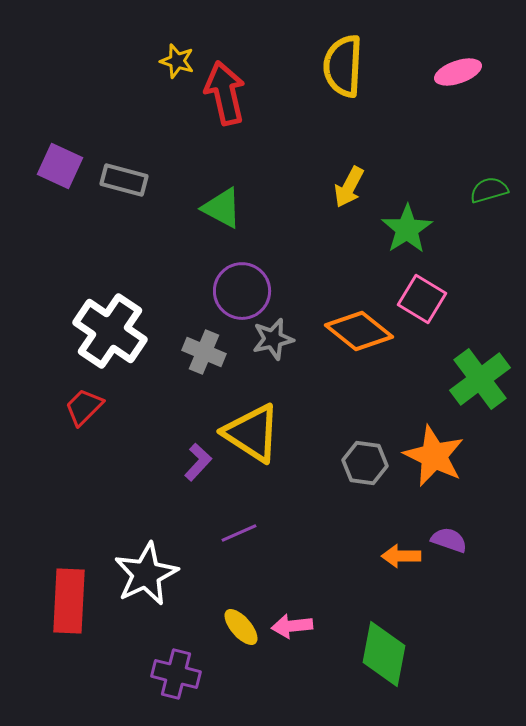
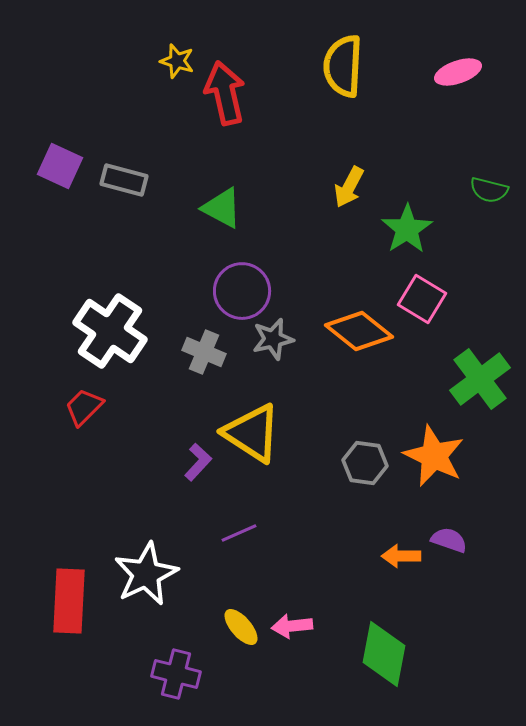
green semicircle: rotated 150 degrees counterclockwise
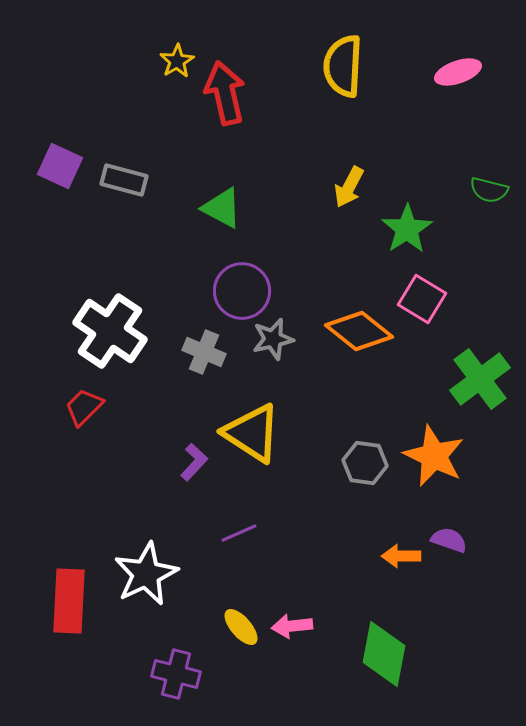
yellow star: rotated 24 degrees clockwise
purple L-shape: moved 4 px left
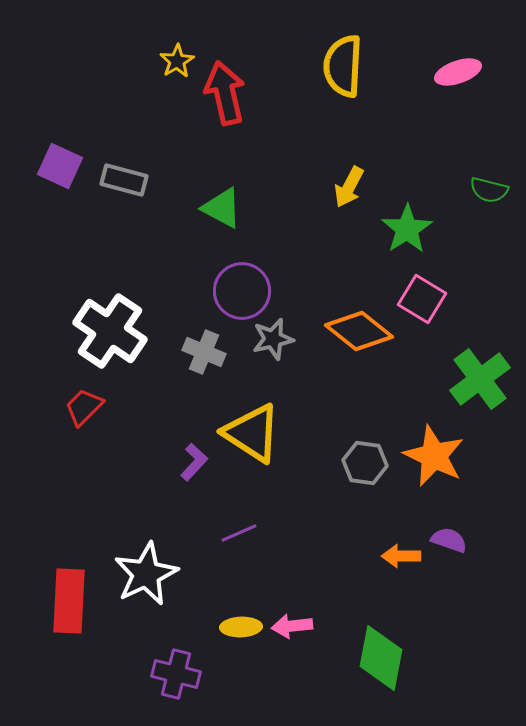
yellow ellipse: rotated 51 degrees counterclockwise
green diamond: moved 3 px left, 4 px down
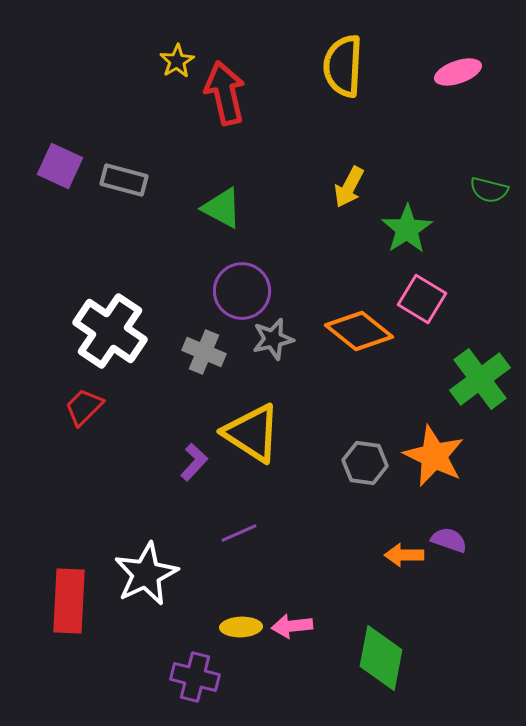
orange arrow: moved 3 px right, 1 px up
purple cross: moved 19 px right, 3 px down
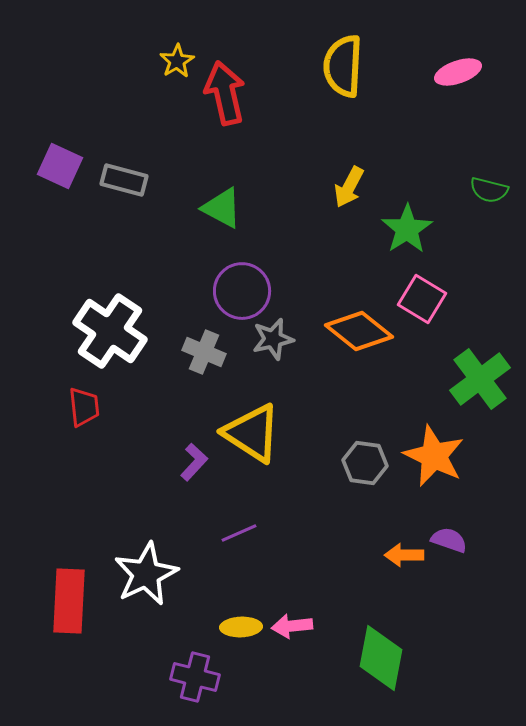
red trapezoid: rotated 129 degrees clockwise
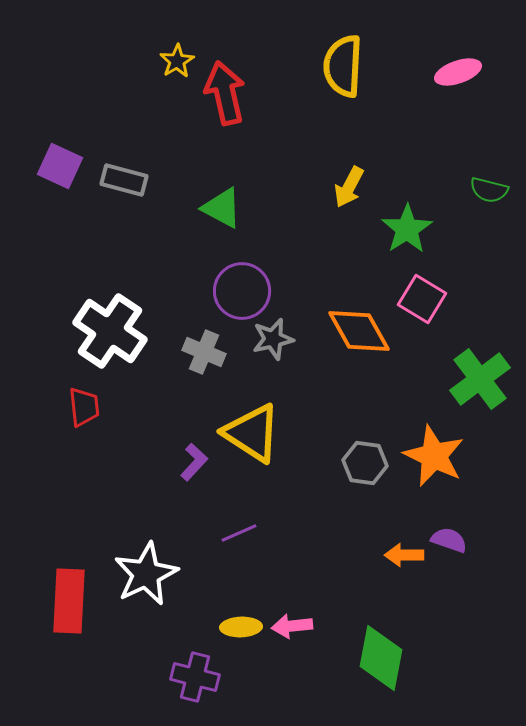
orange diamond: rotated 22 degrees clockwise
